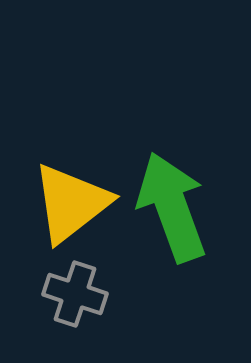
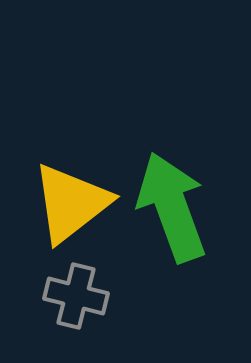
gray cross: moved 1 px right, 2 px down; rotated 4 degrees counterclockwise
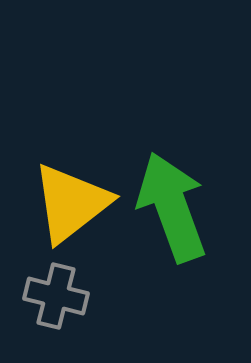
gray cross: moved 20 px left
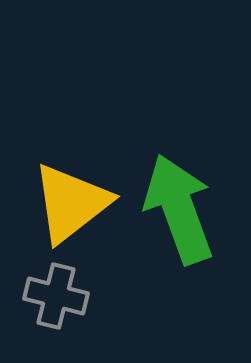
green arrow: moved 7 px right, 2 px down
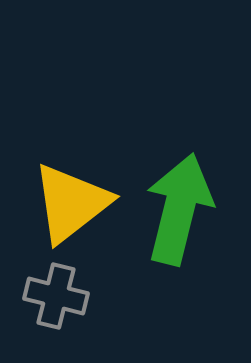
green arrow: rotated 34 degrees clockwise
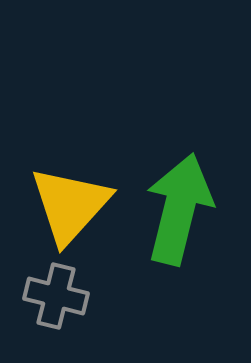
yellow triangle: moved 1 px left, 2 px down; rotated 10 degrees counterclockwise
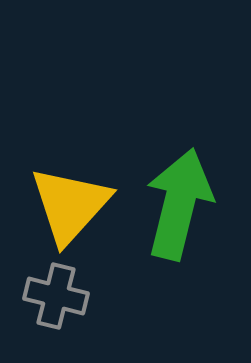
green arrow: moved 5 px up
